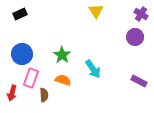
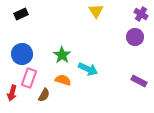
black rectangle: moved 1 px right
cyan arrow: moved 5 px left; rotated 30 degrees counterclockwise
pink rectangle: moved 2 px left
brown semicircle: rotated 32 degrees clockwise
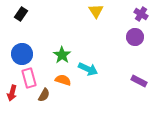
black rectangle: rotated 32 degrees counterclockwise
pink rectangle: rotated 36 degrees counterclockwise
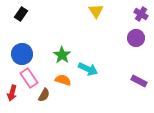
purple circle: moved 1 px right, 1 px down
pink rectangle: rotated 18 degrees counterclockwise
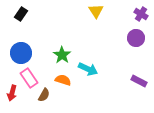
blue circle: moved 1 px left, 1 px up
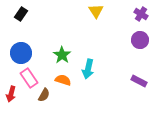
purple circle: moved 4 px right, 2 px down
cyan arrow: rotated 78 degrees clockwise
red arrow: moved 1 px left, 1 px down
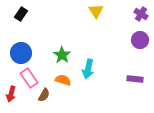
purple rectangle: moved 4 px left, 2 px up; rotated 21 degrees counterclockwise
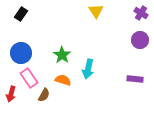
purple cross: moved 1 px up
